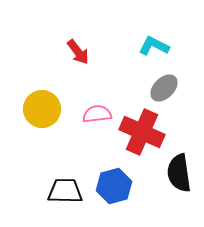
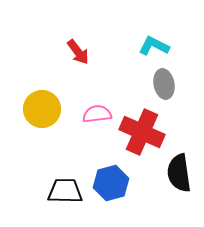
gray ellipse: moved 4 px up; rotated 56 degrees counterclockwise
blue hexagon: moved 3 px left, 3 px up
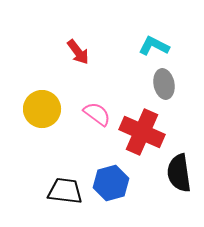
pink semicircle: rotated 44 degrees clockwise
black trapezoid: rotated 6 degrees clockwise
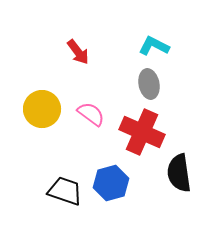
gray ellipse: moved 15 px left
pink semicircle: moved 6 px left
black trapezoid: rotated 12 degrees clockwise
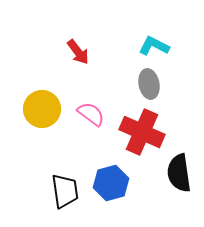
black trapezoid: rotated 63 degrees clockwise
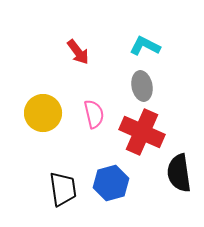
cyan L-shape: moved 9 px left
gray ellipse: moved 7 px left, 2 px down
yellow circle: moved 1 px right, 4 px down
pink semicircle: moved 3 px right; rotated 40 degrees clockwise
black trapezoid: moved 2 px left, 2 px up
